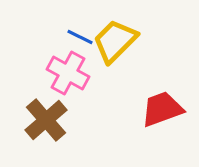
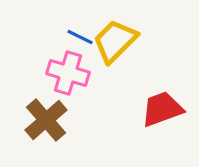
pink cross: rotated 12 degrees counterclockwise
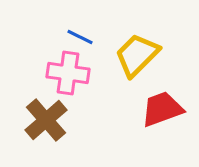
yellow trapezoid: moved 22 px right, 14 px down
pink cross: rotated 9 degrees counterclockwise
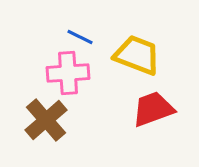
yellow trapezoid: rotated 66 degrees clockwise
pink cross: rotated 12 degrees counterclockwise
red trapezoid: moved 9 px left
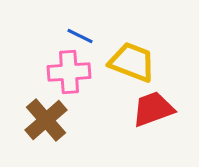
blue line: moved 1 px up
yellow trapezoid: moved 5 px left, 7 px down
pink cross: moved 1 px right, 1 px up
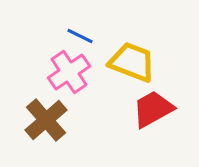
pink cross: rotated 30 degrees counterclockwise
red trapezoid: rotated 9 degrees counterclockwise
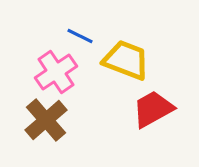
yellow trapezoid: moved 6 px left, 2 px up
pink cross: moved 13 px left
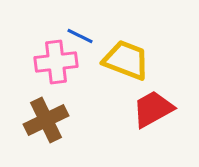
pink cross: moved 10 px up; rotated 27 degrees clockwise
brown cross: rotated 15 degrees clockwise
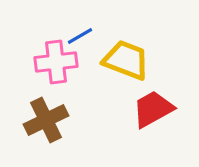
blue line: rotated 56 degrees counterclockwise
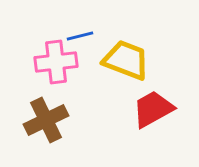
blue line: rotated 16 degrees clockwise
